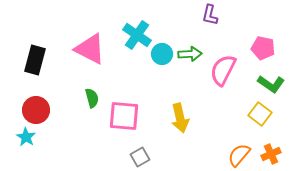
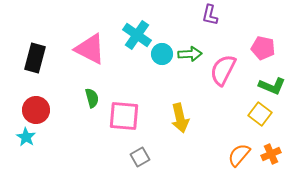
black rectangle: moved 2 px up
green L-shape: moved 1 px right, 2 px down; rotated 12 degrees counterclockwise
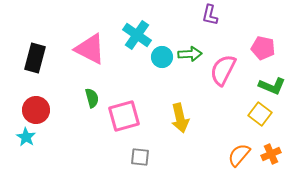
cyan circle: moved 3 px down
pink square: rotated 20 degrees counterclockwise
gray square: rotated 36 degrees clockwise
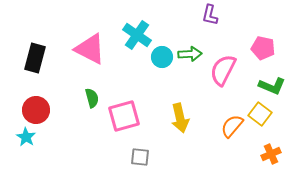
orange semicircle: moved 7 px left, 29 px up
